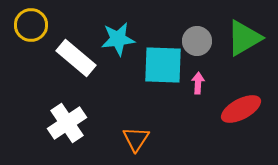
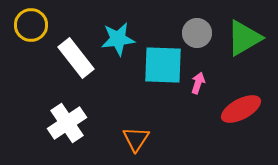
gray circle: moved 8 px up
white rectangle: rotated 12 degrees clockwise
pink arrow: rotated 15 degrees clockwise
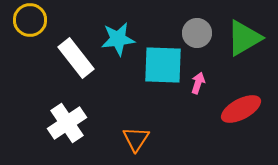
yellow circle: moved 1 px left, 5 px up
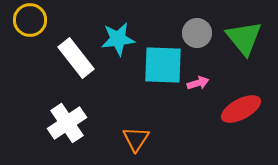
green triangle: rotated 39 degrees counterclockwise
pink arrow: rotated 55 degrees clockwise
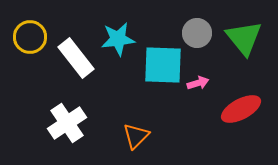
yellow circle: moved 17 px down
orange triangle: moved 3 px up; rotated 12 degrees clockwise
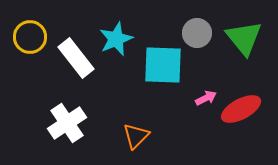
cyan star: moved 2 px left; rotated 16 degrees counterclockwise
pink arrow: moved 8 px right, 15 px down; rotated 10 degrees counterclockwise
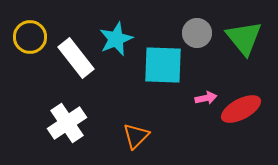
pink arrow: rotated 15 degrees clockwise
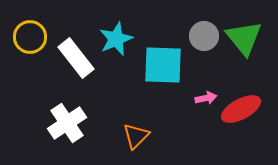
gray circle: moved 7 px right, 3 px down
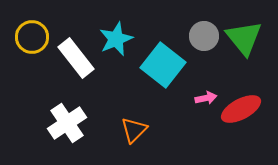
yellow circle: moved 2 px right
cyan square: rotated 36 degrees clockwise
orange triangle: moved 2 px left, 6 px up
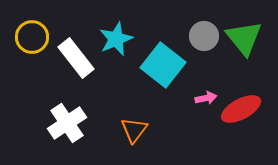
orange triangle: rotated 8 degrees counterclockwise
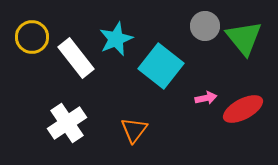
gray circle: moved 1 px right, 10 px up
cyan square: moved 2 px left, 1 px down
red ellipse: moved 2 px right
